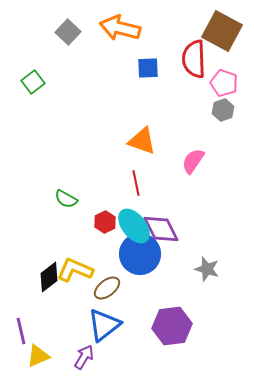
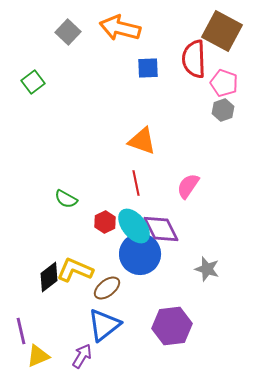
pink semicircle: moved 5 px left, 25 px down
purple arrow: moved 2 px left, 1 px up
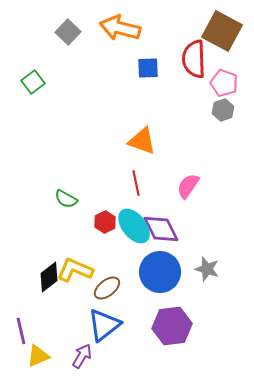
blue circle: moved 20 px right, 18 px down
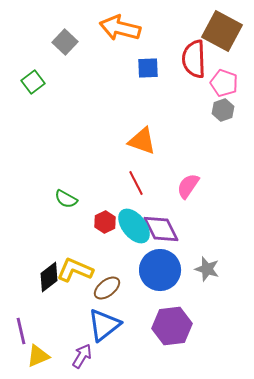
gray square: moved 3 px left, 10 px down
red line: rotated 15 degrees counterclockwise
blue circle: moved 2 px up
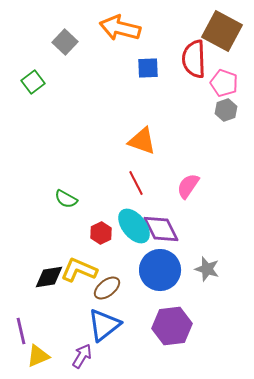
gray hexagon: moved 3 px right
red hexagon: moved 4 px left, 11 px down
yellow L-shape: moved 4 px right
black diamond: rotated 28 degrees clockwise
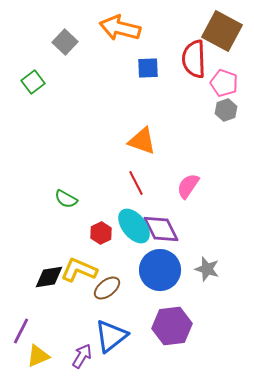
blue triangle: moved 7 px right, 11 px down
purple line: rotated 40 degrees clockwise
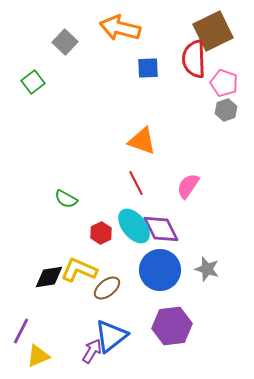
brown square: moved 9 px left; rotated 36 degrees clockwise
purple arrow: moved 10 px right, 5 px up
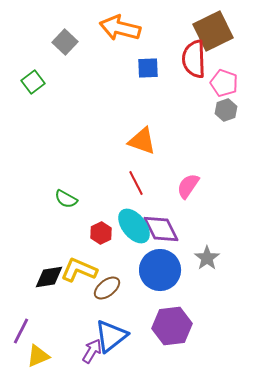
gray star: moved 11 px up; rotated 20 degrees clockwise
